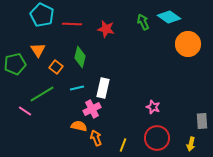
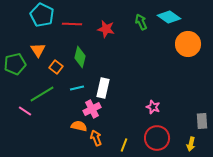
green arrow: moved 2 px left
yellow line: moved 1 px right
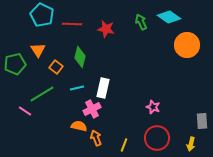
orange circle: moved 1 px left, 1 px down
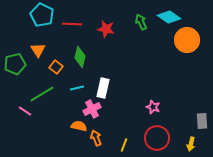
orange circle: moved 5 px up
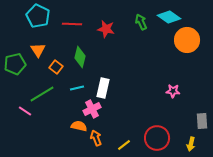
cyan pentagon: moved 4 px left, 1 px down
pink star: moved 20 px right, 16 px up; rotated 16 degrees counterclockwise
yellow line: rotated 32 degrees clockwise
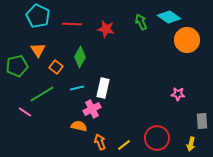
green diamond: rotated 15 degrees clockwise
green pentagon: moved 2 px right, 2 px down
pink star: moved 5 px right, 3 px down
pink line: moved 1 px down
orange arrow: moved 4 px right, 4 px down
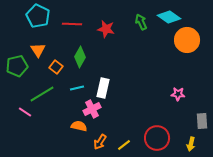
orange arrow: rotated 126 degrees counterclockwise
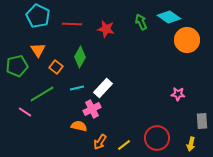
white rectangle: rotated 30 degrees clockwise
